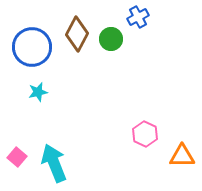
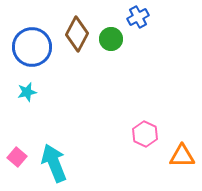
cyan star: moved 11 px left
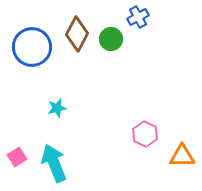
cyan star: moved 30 px right, 16 px down
pink square: rotated 18 degrees clockwise
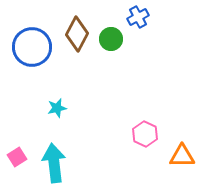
cyan arrow: rotated 15 degrees clockwise
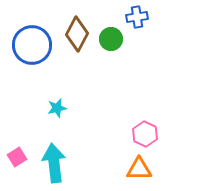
blue cross: moved 1 px left; rotated 20 degrees clockwise
blue circle: moved 2 px up
orange triangle: moved 43 px left, 13 px down
